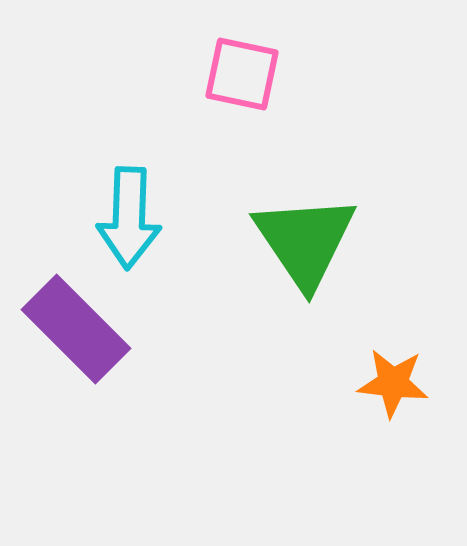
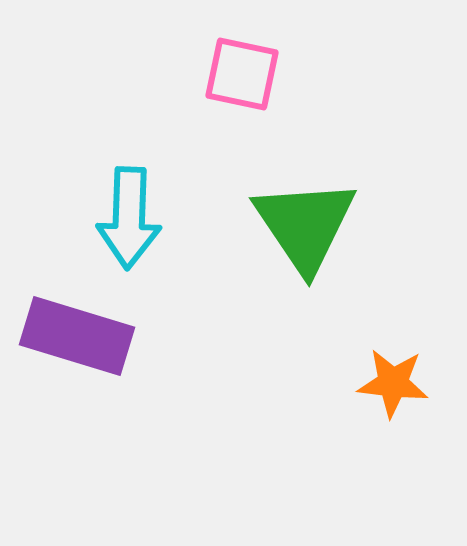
green triangle: moved 16 px up
purple rectangle: moved 1 px right, 7 px down; rotated 28 degrees counterclockwise
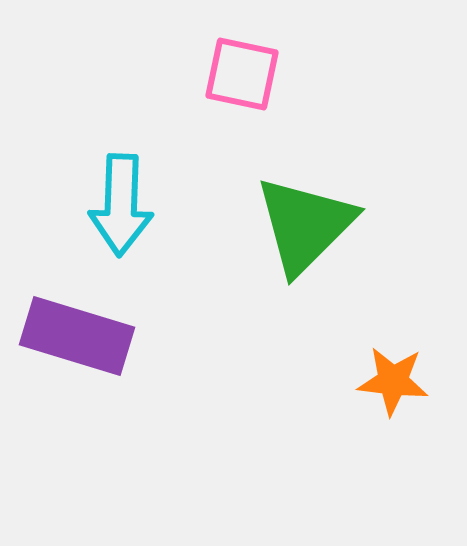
cyan arrow: moved 8 px left, 13 px up
green triangle: rotated 19 degrees clockwise
orange star: moved 2 px up
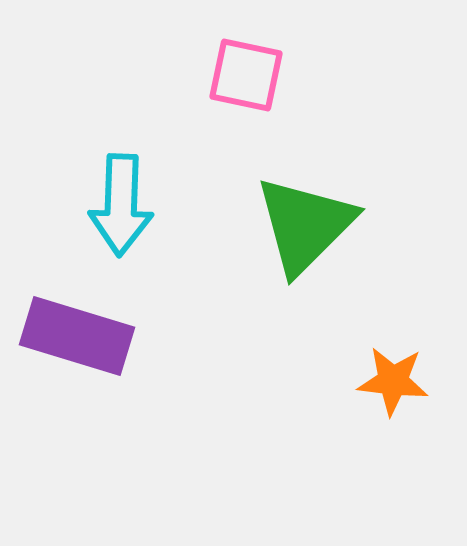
pink square: moved 4 px right, 1 px down
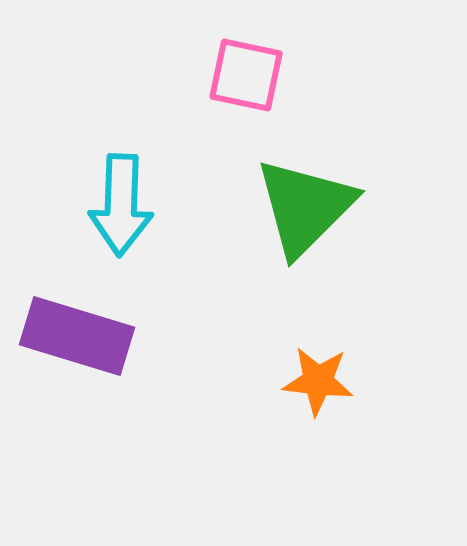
green triangle: moved 18 px up
orange star: moved 75 px left
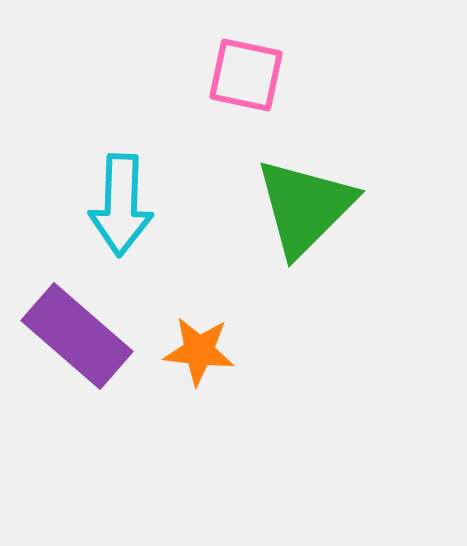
purple rectangle: rotated 24 degrees clockwise
orange star: moved 119 px left, 30 px up
